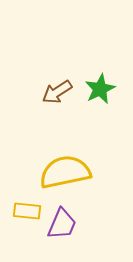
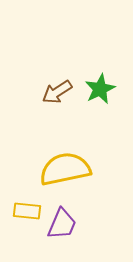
yellow semicircle: moved 3 px up
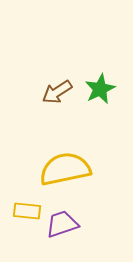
purple trapezoid: rotated 132 degrees counterclockwise
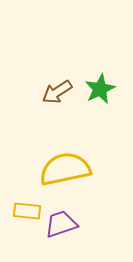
purple trapezoid: moved 1 px left
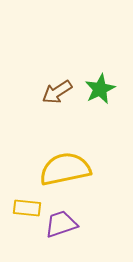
yellow rectangle: moved 3 px up
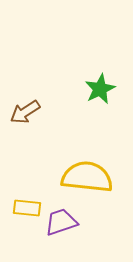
brown arrow: moved 32 px left, 20 px down
yellow semicircle: moved 22 px right, 8 px down; rotated 18 degrees clockwise
purple trapezoid: moved 2 px up
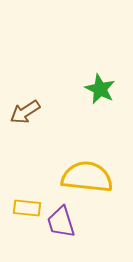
green star: rotated 20 degrees counterclockwise
purple trapezoid: rotated 88 degrees counterclockwise
